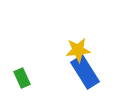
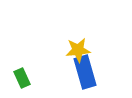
blue rectangle: rotated 16 degrees clockwise
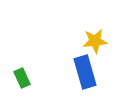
yellow star: moved 17 px right, 9 px up
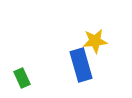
blue rectangle: moved 4 px left, 7 px up
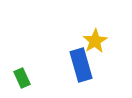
yellow star: rotated 25 degrees counterclockwise
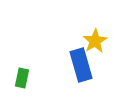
green rectangle: rotated 36 degrees clockwise
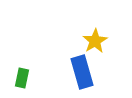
blue rectangle: moved 1 px right, 7 px down
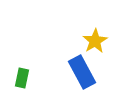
blue rectangle: rotated 12 degrees counterclockwise
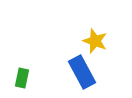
yellow star: rotated 20 degrees counterclockwise
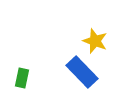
blue rectangle: rotated 16 degrees counterclockwise
